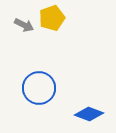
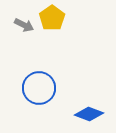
yellow pentagon: rotated 15 degrees counterclockwise
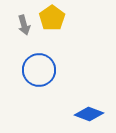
gray arrow: rotated 48 degrees clockwise
blue circle: moved 18 px up
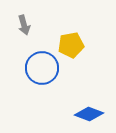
yellow pentagon: moved 19 px right, 27 px down; rotated 25 degrees clockwise
blue circle: moved 3 px right, 2 px up
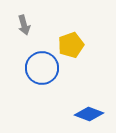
yellow pentagon: rotated 10 degrees counterclockwise
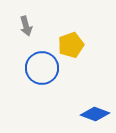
gray arrow: moved 2 px right, 1 px down
blue diamond: moved 6 px right
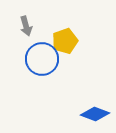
yellow pentagon: moved 6 px left, 4 px up
blue circle: moved 9 px up
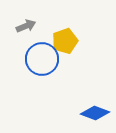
gray arrow: rotated 96 degrees counterclockwise
blue diamond: moved 1 px up
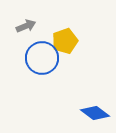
blue circle: moved 1 px up
blue diamond: rotated 16 degrees clockwise
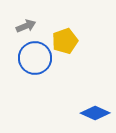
blue circle: moved 7 px left
blue diamond: rotated 12 degrees counterclockwise
